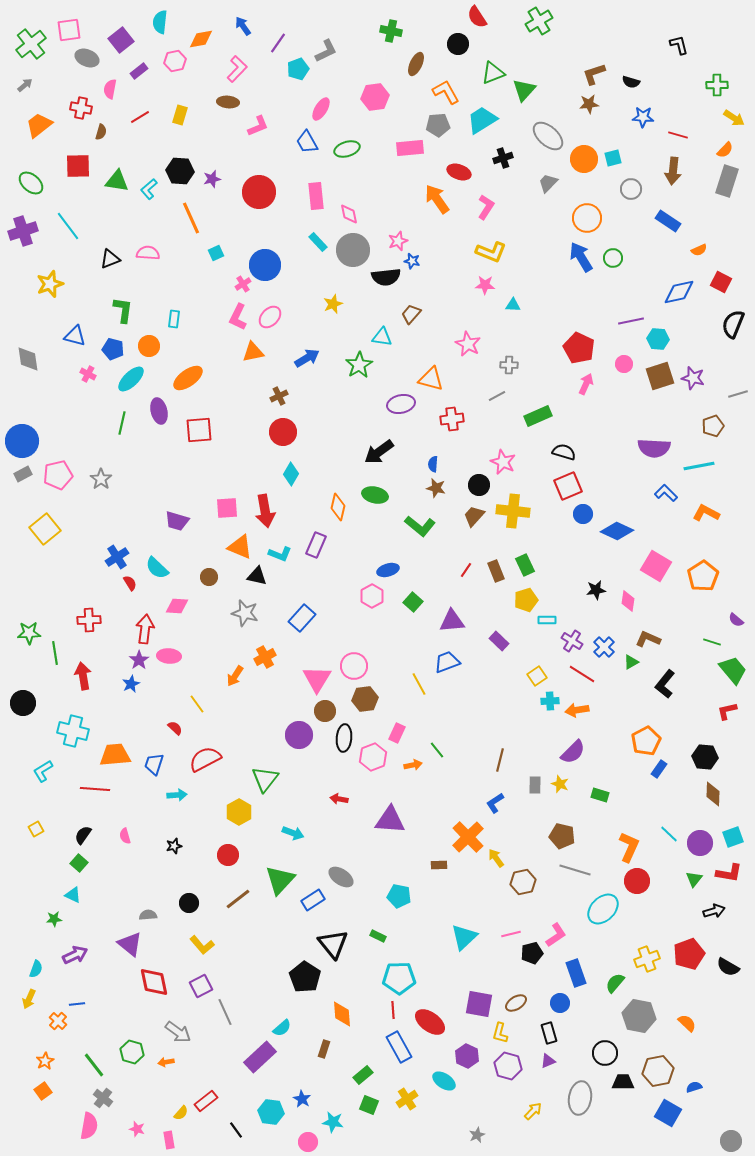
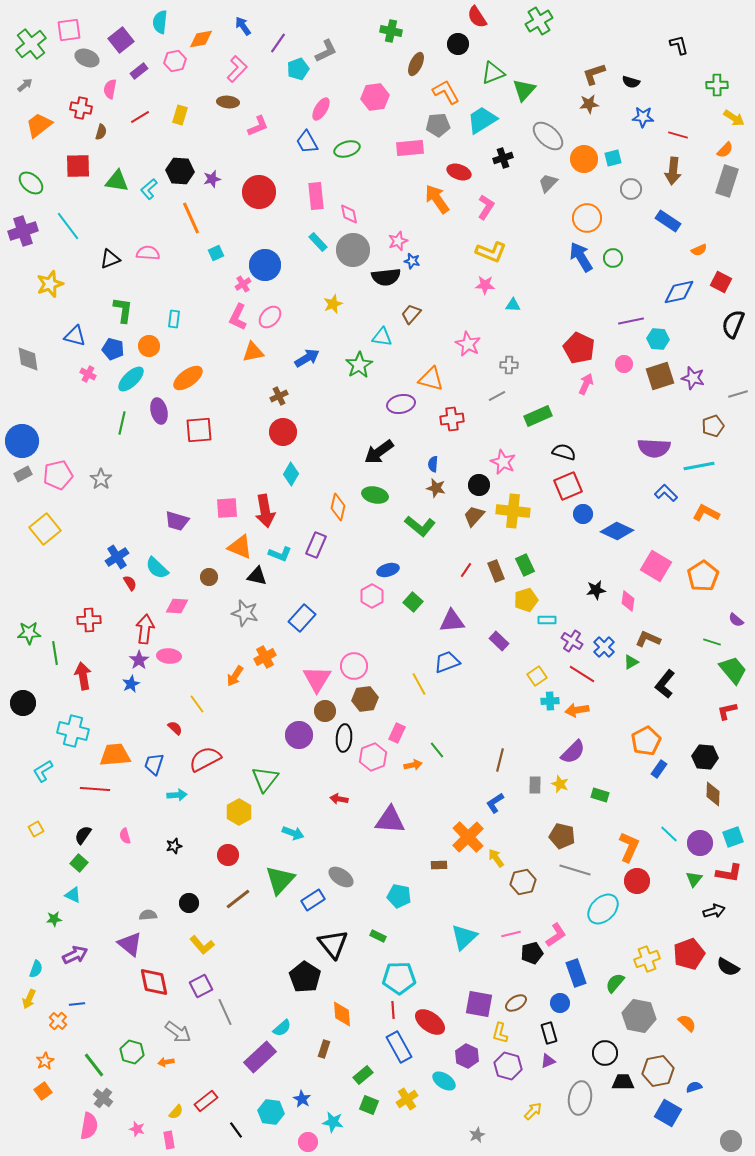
yellow semicircle at (181, 1113): moved 5 px left, 1 px up
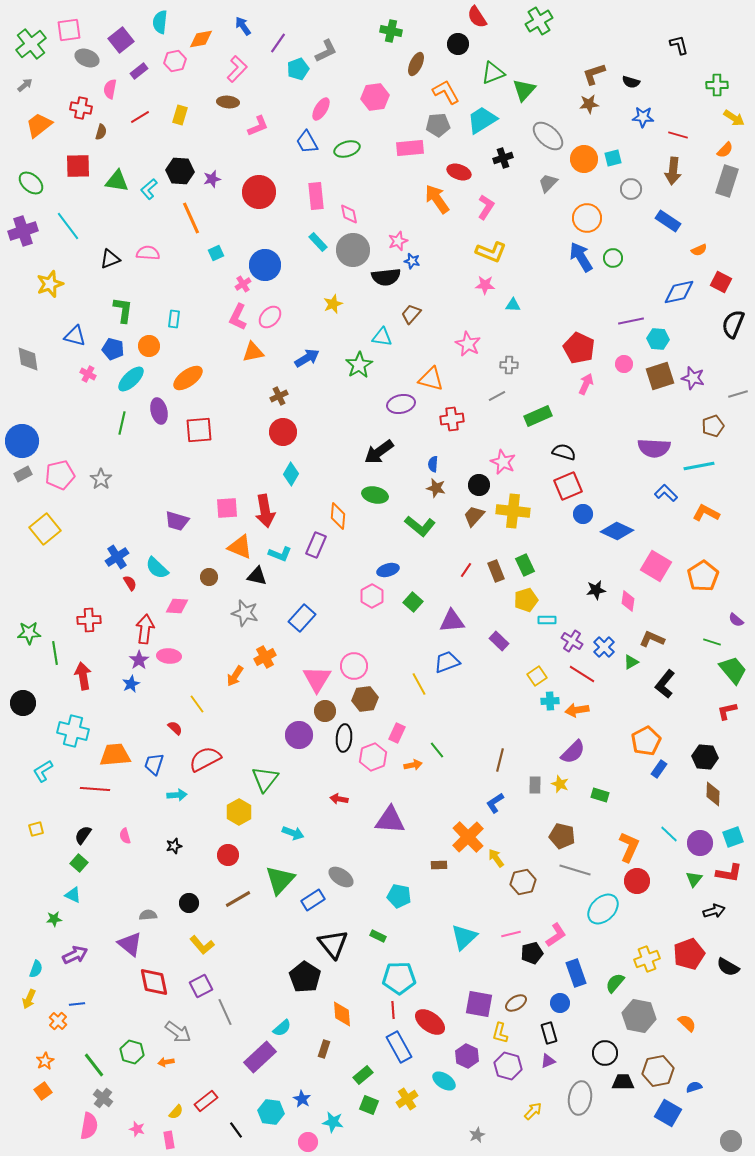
pink pentagon at (58, 475): moved 2 px right
orange diamond at (338, 507): moved 9 px down; rotated 8 degrees counterclockwise
brown L-shape at (648, 639): moved 4 px right
yellow square at (36, 829): rotated 14 degrees clockwise
brown line at (238, 899): rotated 8 degrees clockwise
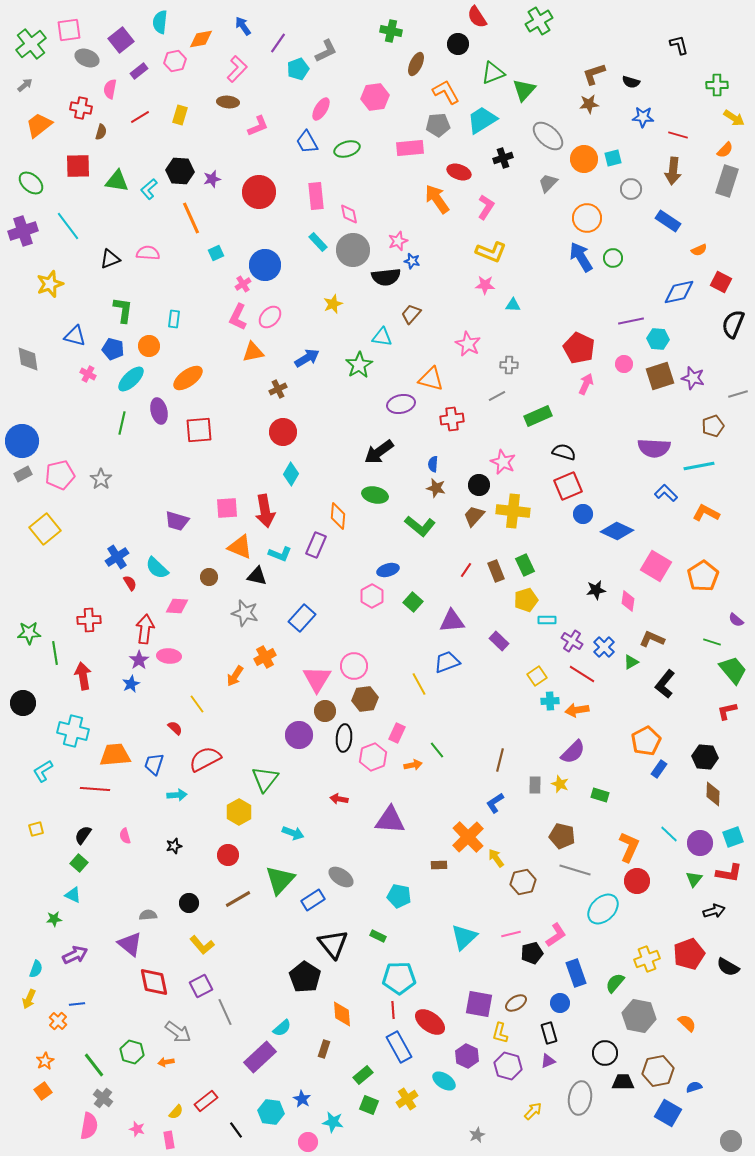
brown cross at (279, 396): moved 1 px left, 7 px up
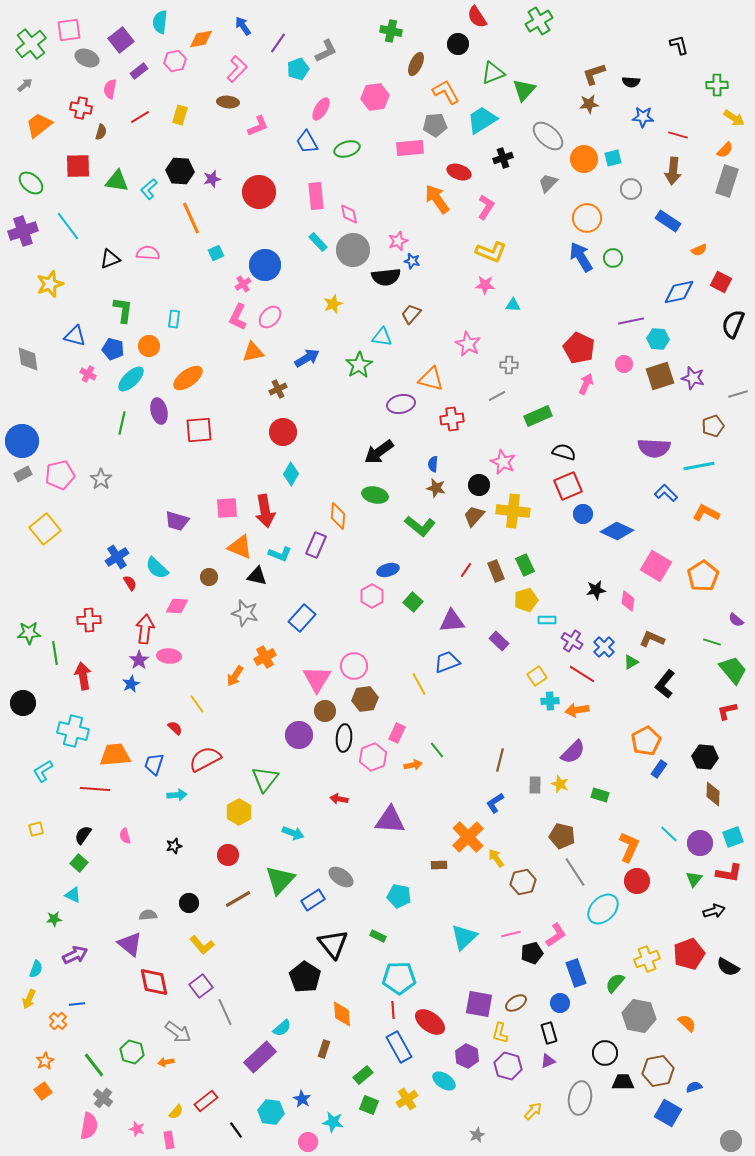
black semicircle at (631, 82): rotated 12 degrees counterclockwise
gray pentagon at (438, 125): moved 3 px left
gray line at (575, 870): moved 2 px down; rotated 40 degrees clockwise
purple square at (201, 986): rotated 10 degrees counterclockwise
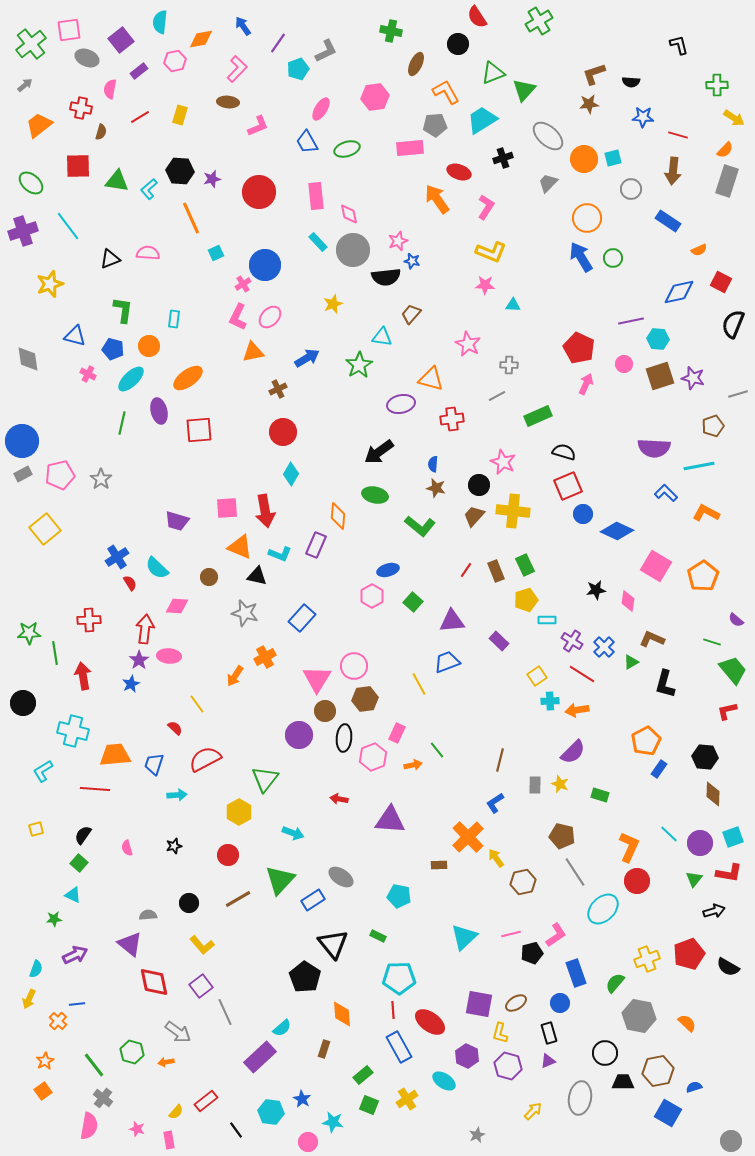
black L-shape at (665, 684): rotated 24 degrees counterclockwise
pink semicircle at (125, 836): moved 2 px right, 12 px down
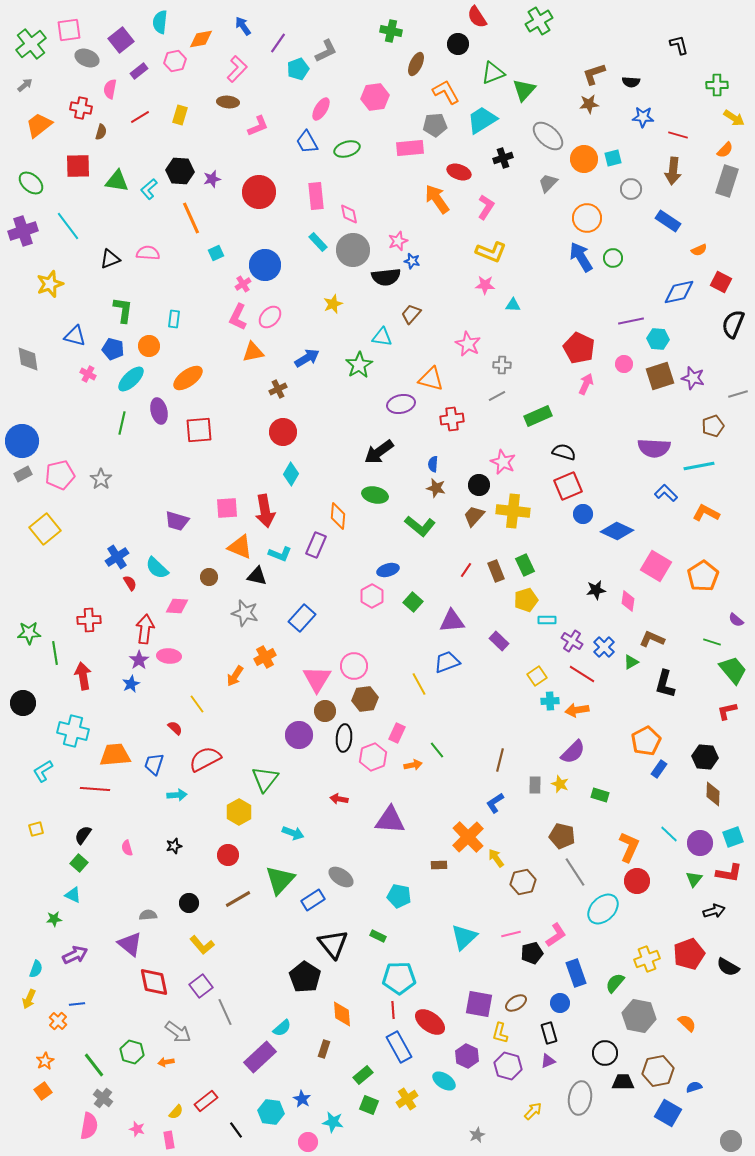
gray cross at (509, 365): moved 7 px left
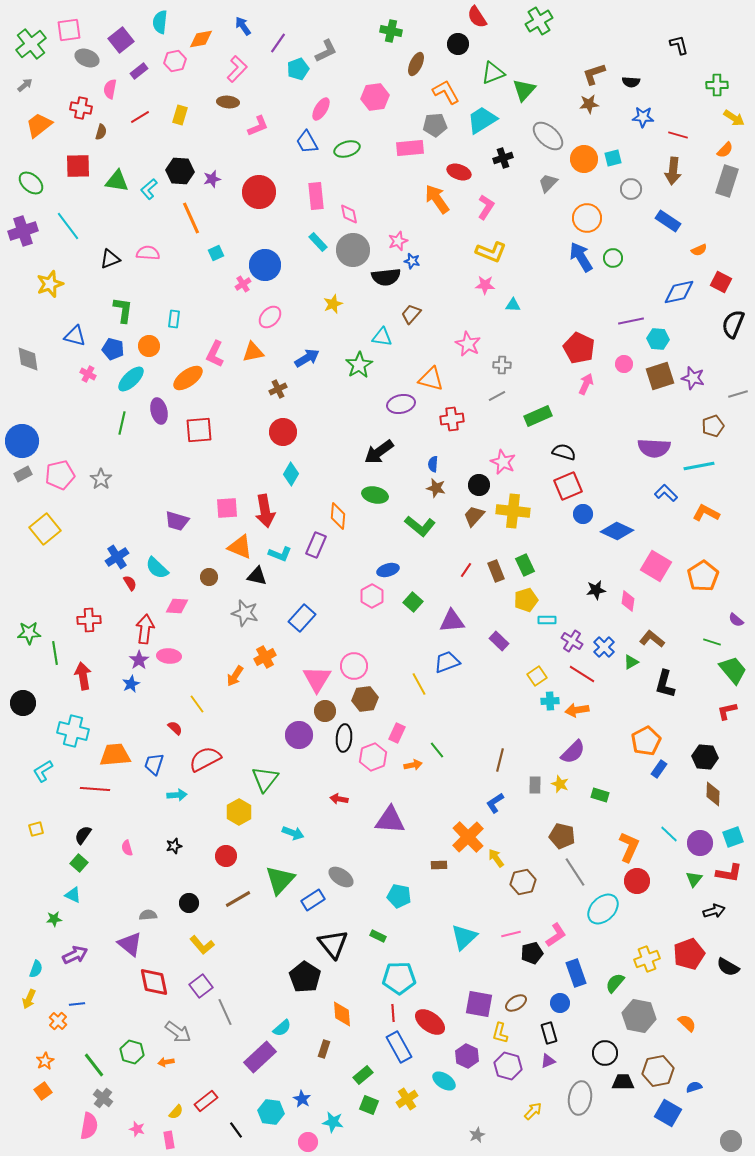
pink L-shape at (238, 317): moved 23 px left, 37 px down
brown L-shape at (652, 639): rotated 15 degrees clockwise
red circle at (228, 855): moved 2 px left, 1 px down
red line at (393, 1010): moved 3 px down
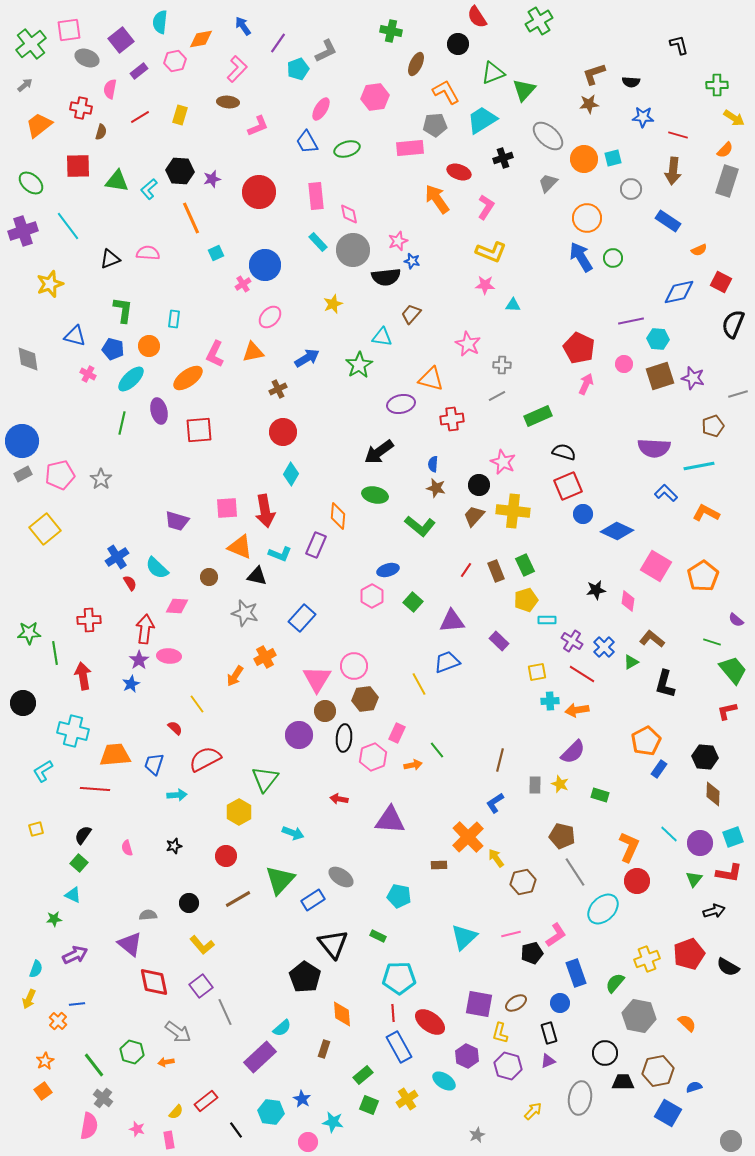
yellow square at (537, 676): moved 4 px up; rotated 24 degrees clockwise
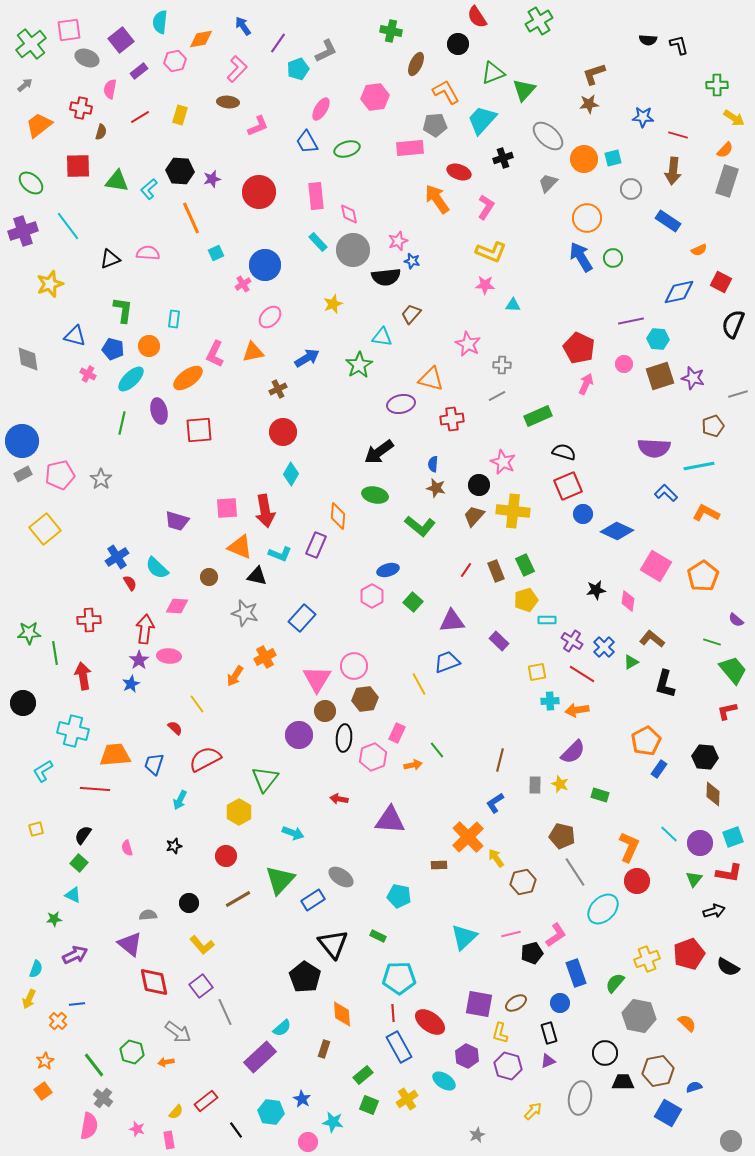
black semicircle at (631, 82): moved 17 px right, 42 px up
cyan trapezoid at (482, 120): rotated 16 degrees counterclockwise
cyan arrow at (177, 795): moved 3 px right, 5 px down; rotated 120 degrees clockwise
